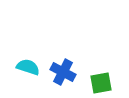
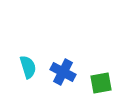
cyan semicircle: rotated 55 degrees clockwise
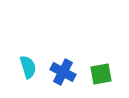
green square: moved 9 px up
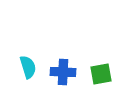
blue cross: rotated 25 degrees counterclockwise
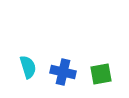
blue cross: rotated 10 degrees clockwise
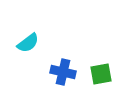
cyan semicircle: moved 24 px up; rotated 70 degrees clockwise
